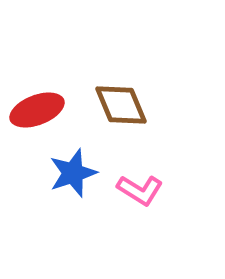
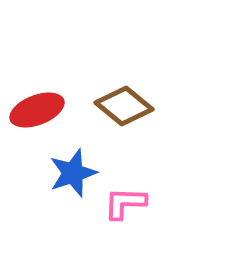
brown diamond: moved 3 px right, 1 px down; rotated 28 degrees counterclockwise
pink L-shape: moved 15 px left, 13 px down; rotated 150 degrees clockwise
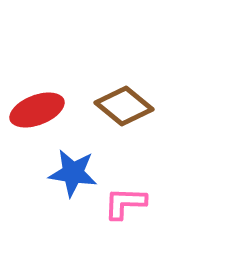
blue star: rotated 27 degrees clockwise
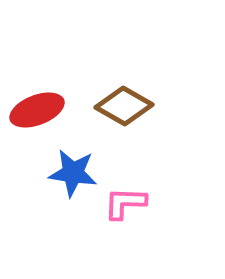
brown diamond: rotated 10 degrees counterclockwise
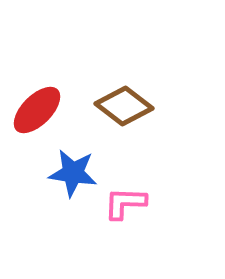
brown diamond: rotated 8 degrees clockwise
red ellipse: rotated 24 degrees counterclockwise
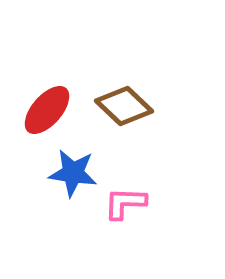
brown diamond: rotated 6 degrees clockwise
red ellipse: moved 10 px right; rotated 4 degrees counterclockwise
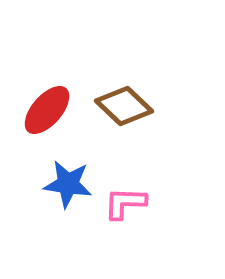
blue star: moved 5 px left, 11 px down
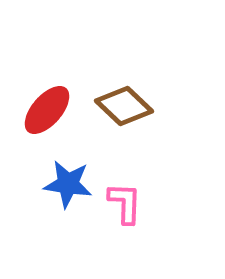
pink L-shape: rotated 90 degrees clockwise
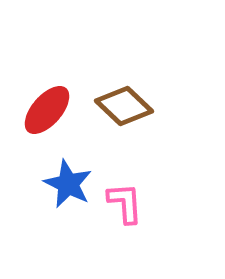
blue star: rotated 18 degrees clockwise
pink L-shape: rotated 6 degrees counterclockwise
